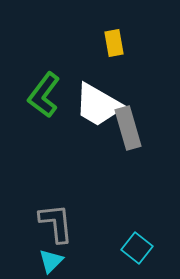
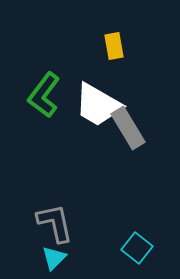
yellow rectangle: moved 3 px down
gray rectangle: rotated 15 degrees counterclockwise
gray L-shape: moved 1 px left; rotated 6 degrees counterclockwise
cyan triangle: moved 3 px right, 3 px up
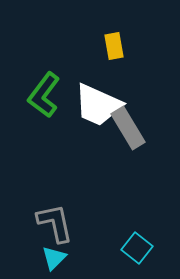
white trapezoid: rotated 6 degrees counterclockwise
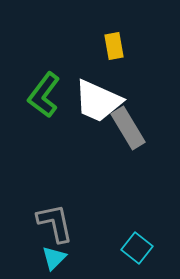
white trapezoid: moved 4 px up
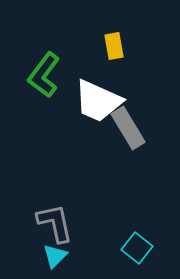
green L-shape: moved 20 px up
cyan triangle: moved 1 px right, 2 px up
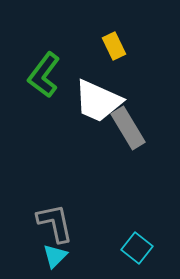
yellow rectangle: rotated 16 degrees counterclockwise
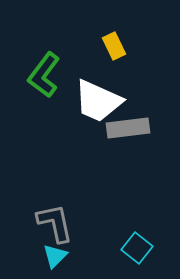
gray rectangle: rotated 66 degrees counterclockwise
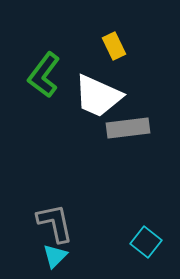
white trapezoid: moved 5 px up
cyan square: moved 9 px right, 6 px up
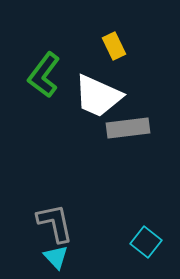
cyan triangle: moved 1 px right, 1 px down; rotated 28 degrees counterclockwise
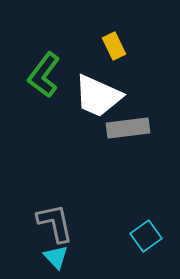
cyan square: moved 6 px up; rotated 16 degrees clockwise
